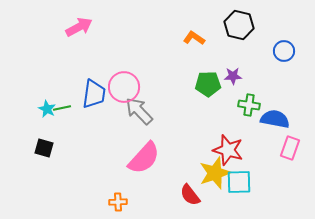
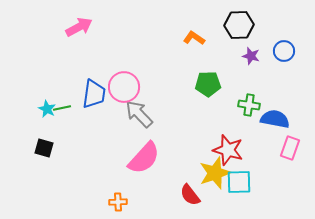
black hexagon: rotated 16 degrees counterclockwise
purple star: moved 18 px right, 20 px up; rotated 18 degrees clockwise
gray arrow: moved 3 px down
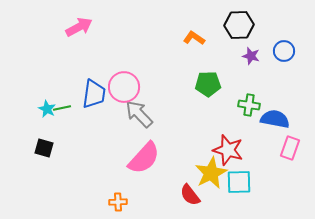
yellow star: moved 4 px left; rotated 8 degrees counterclockwise
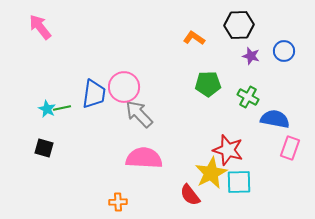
pink arrow: moved 39 px left; rotated 100 degrees counterclockwise
green cross: moved 1 px left, 8 px up; rotated 20 degrees clockwise
pink semicircle: rotated 129 degrees counterclockwise
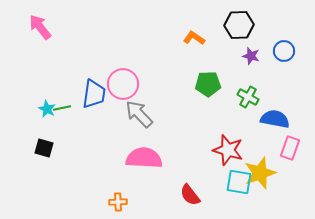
pink circle: moved 1 px left, 3 px up
yellow star: moved 49 px right; rotated 8 degrees clockwise
cyan square: rotated 12 degrees clockwise
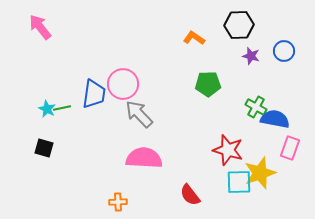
green cross: moved 8 px right, 10 px down
cyan square: rotated 12 degrees counterclockwise
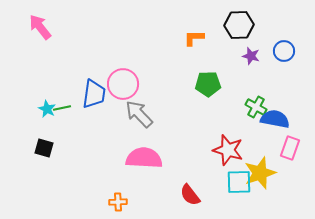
orange L-shape: rotated 35 degrees counterclockwise
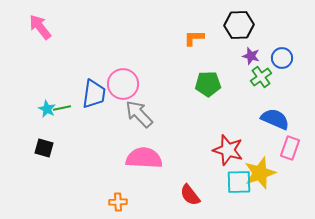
blue circle: moved 2 px left, 7 px down
green cross: moved 5 px right, 30 px up; rotated 25 degrees clockwise
blue semicircle: rotated 12 degrees clockwise
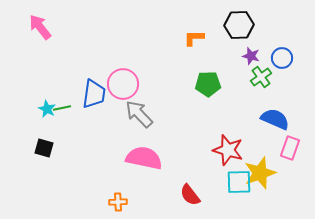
pink semicircle: rotated 9 degrees clockwise
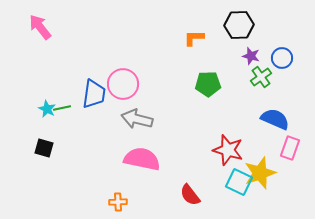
gray arrow: moved 2 px left, 5 px down; rotated 32 degrees counterclockwise
pink semicircle: moved 2 px left, 1 px down
cyan square: rotated 28 degrees clockwise
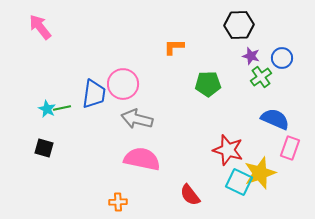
orange L-shape: moved 20 px left, 9 px down
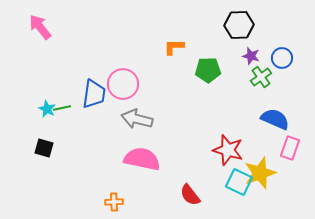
green pentagon: moved 14 px up
orange cross: moved 4 px left
